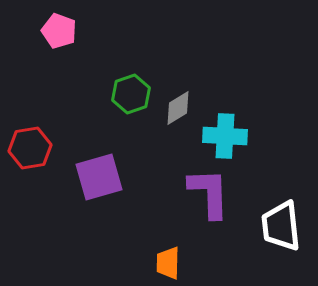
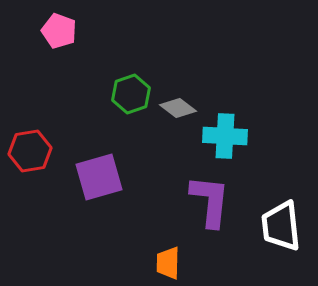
gray diamond: rotated 69 degrees clockwise
red hexagon: moved 3 px down
purple L-shape: moved 1 px right, 8 px down; rotated 8 degrees clockwise
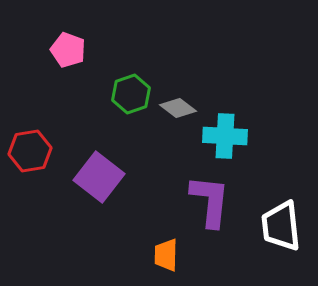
pink pentagon: moved 9 px right, 19 px down
purple square: rotated 36 degrees counterclockwise
orange trapezoid: moved 2 px left, 8 px up
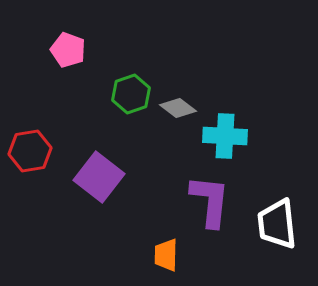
white trapezoid: moved 4 px left, 2 px up
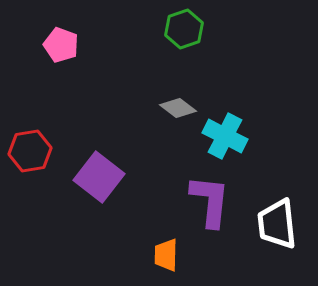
pink pentagon: moved 7 px left, 5 px up
green hexagon: moved 53 px right, 65 px up
cyan cross: rotated 24 degrees clockwise
